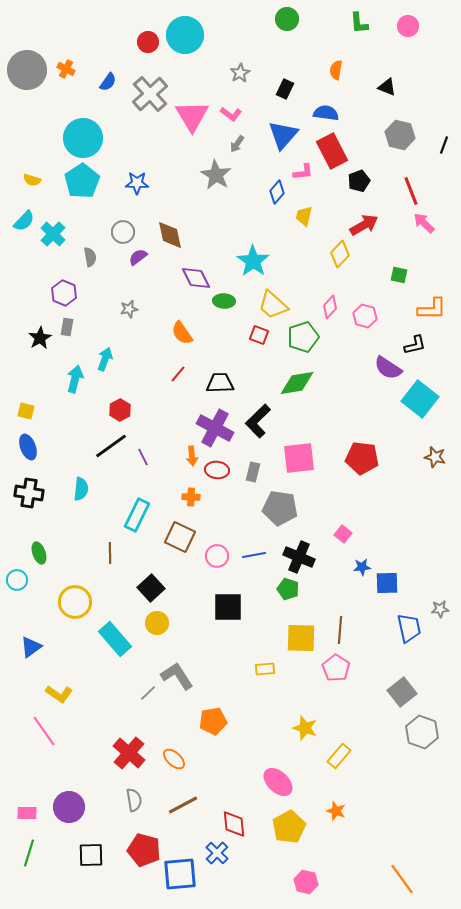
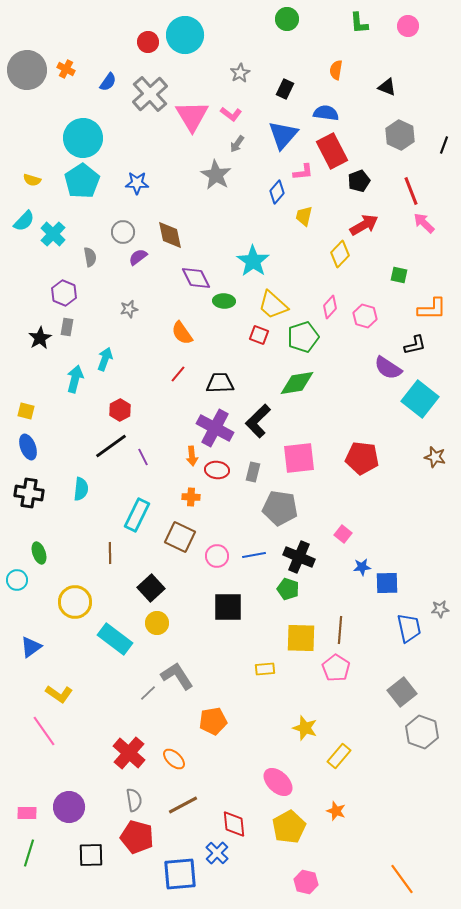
gray hexagon at (400, 135): rotated 12 degrees clockwise
cyan rectangle at (115, 639): rotated 12 degrees counterclockwise
red pentagon at (144, 850): moved 7 px left, 13 px up
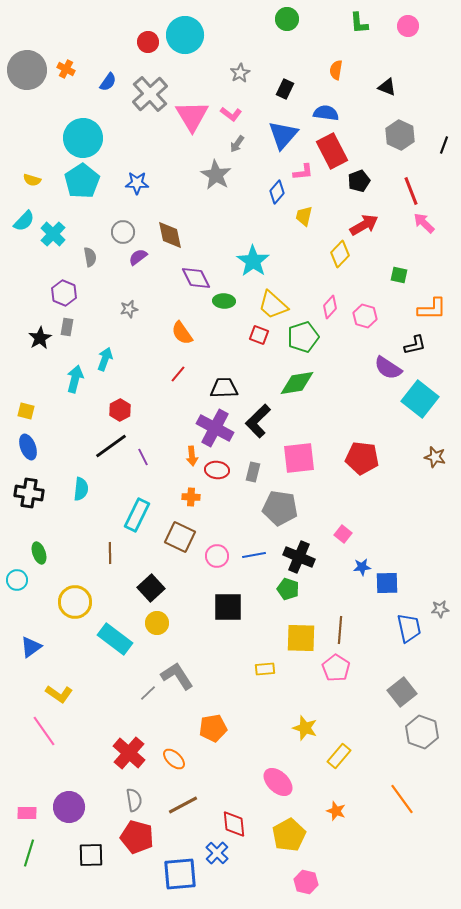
black trapezoid at (220, 383): moved 4 px right, 5 px down
orange pentagon at (213, 721): moved 7 px down
yellow pentagon at (289, 827): moved 8 px down
orange line at (402, 879): moved 80 px up
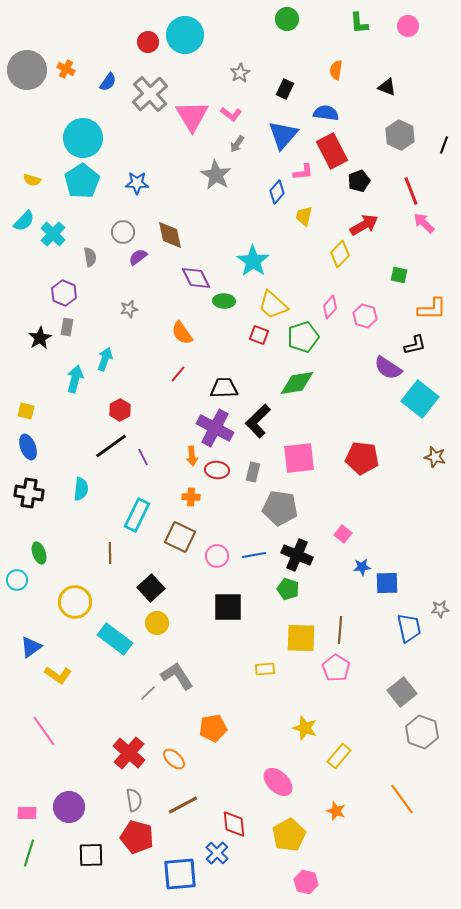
black cross at (299, 557): moved 2 px left, 2 px up
yellow L-shape at (59, 694): moved 1 px left, 19 px up
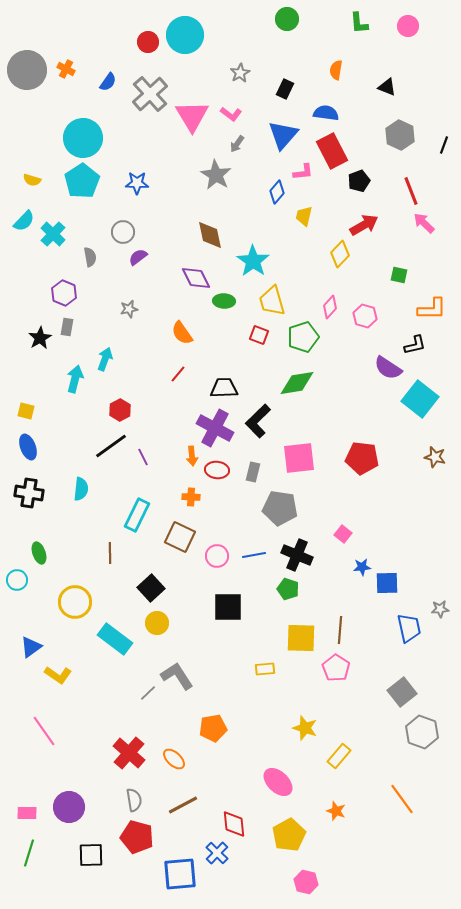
brown diamond at (170, 235): moved 40 px right
yellow trapezoid at (273, 305): moved 1 px left, 4 px up; rotated 32 degrees clockwise
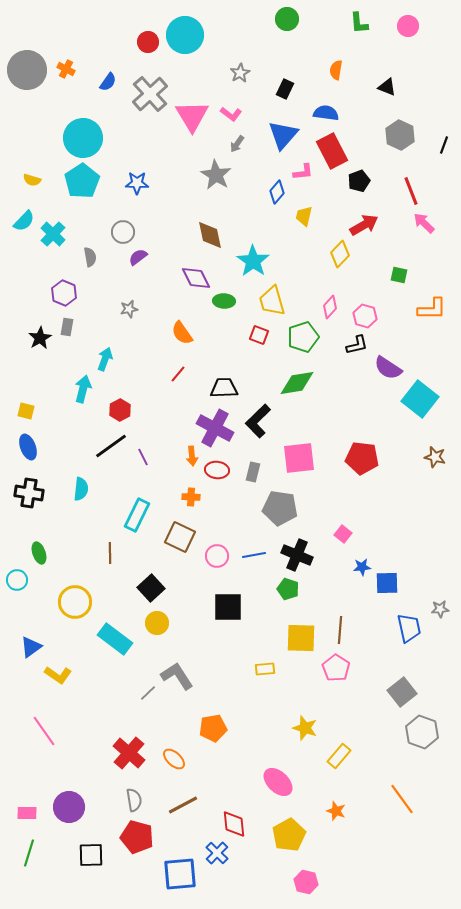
black L-shape at (415, 345): moved 58 px left
cyan arrow at (75, 379): moved 8 px right, 10 px down
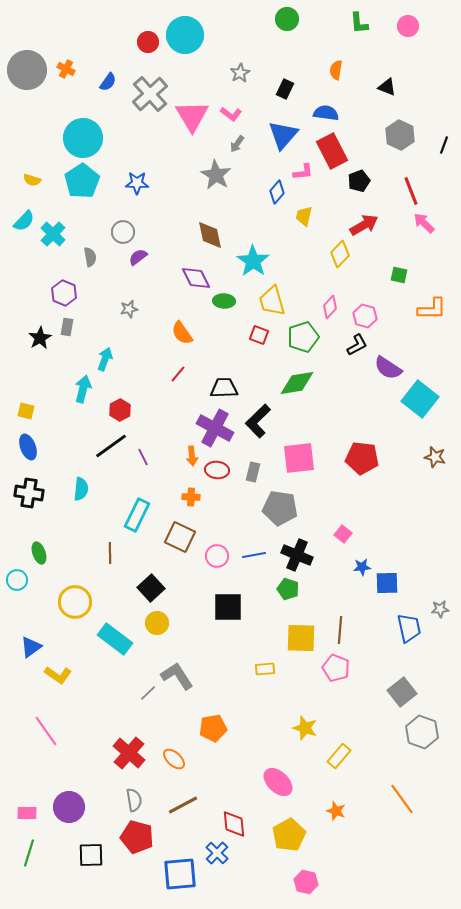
black L-shape at (357, 345): rotated 15 degrees counterclockwise
pink pentagon at (336, 668): rotated 12 degrees counterclockwise
pink line at (44, 731): moved 2 px right
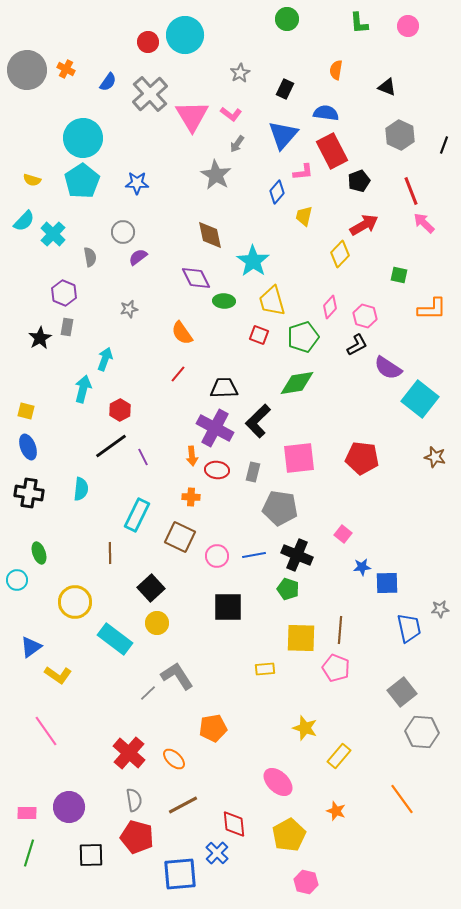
gray hexagon at (422, 732): rotated 16 degrees counterclockwise
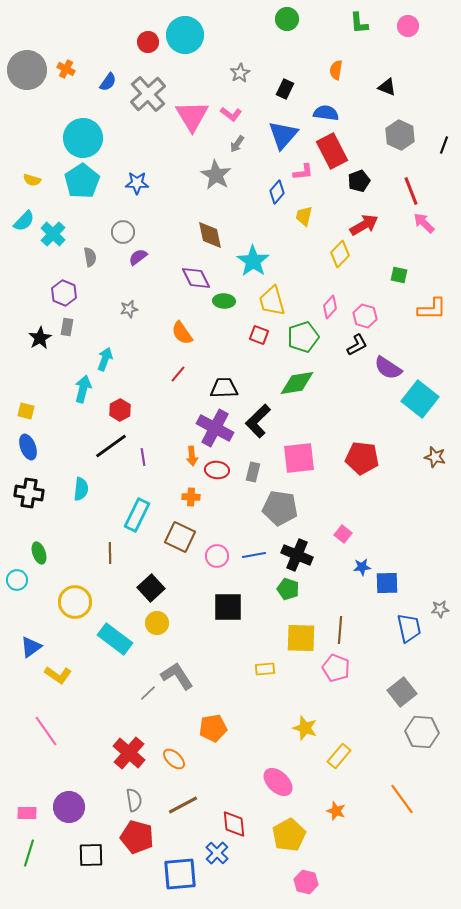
gray cross at (150, 94): moved 2 px left
purple line at (143, 457): rotated 18 degrees clockwise
